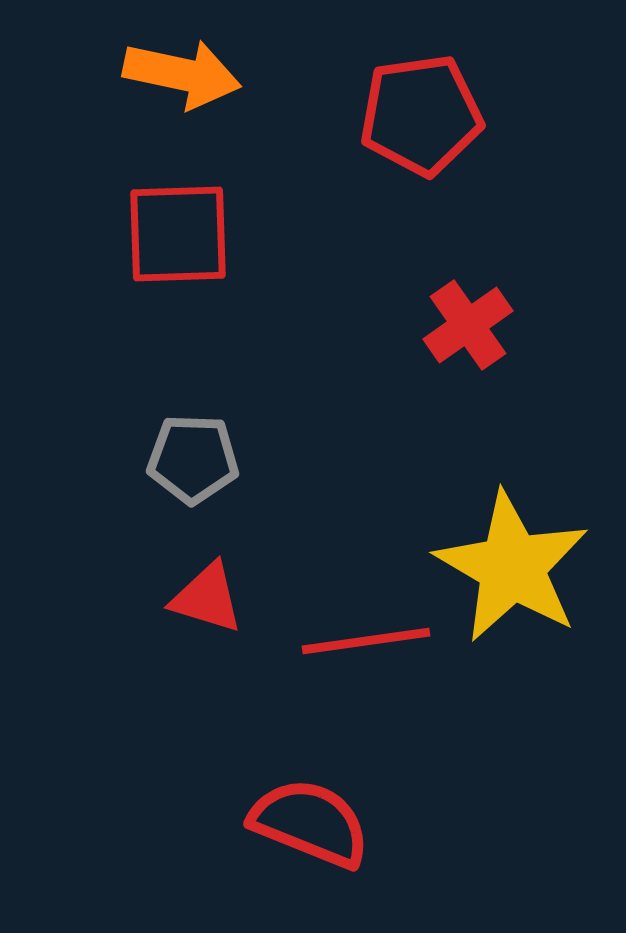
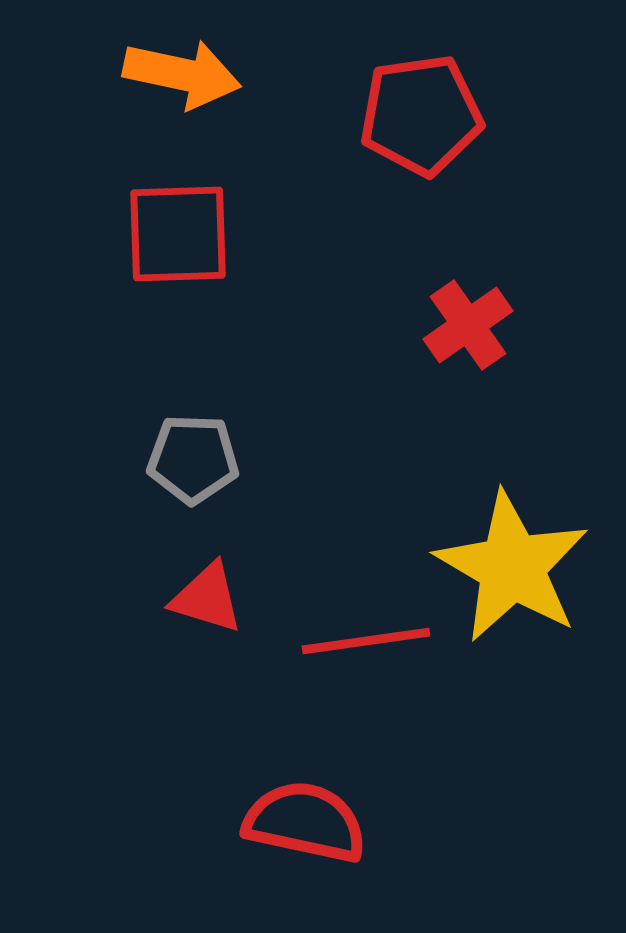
red semicircle: moved 5 px left, 1 px up; rotated 10 degrees counterclockwise
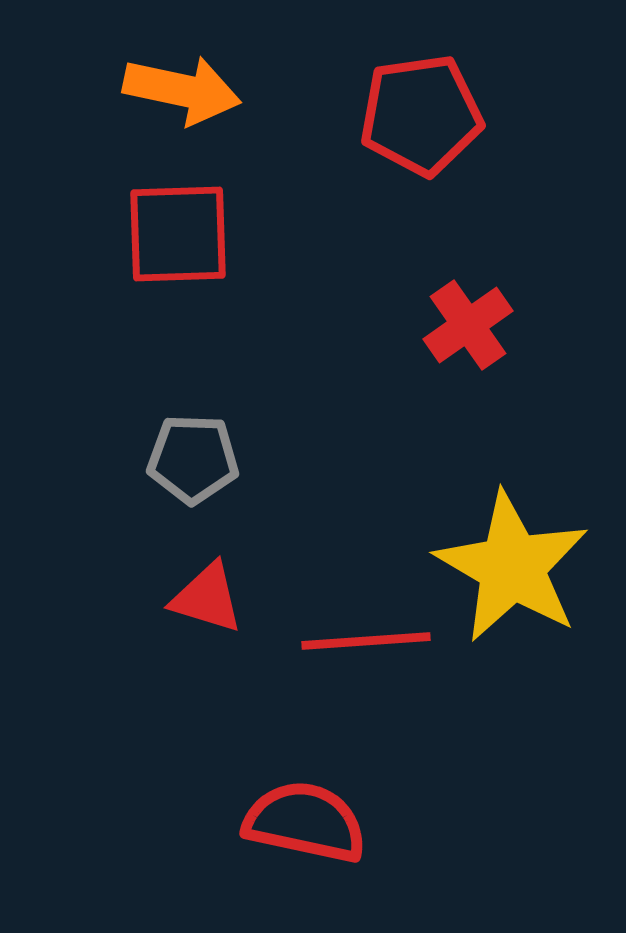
orange arrow: moved 16 px down
red line: rotated 4 degrees clockwise
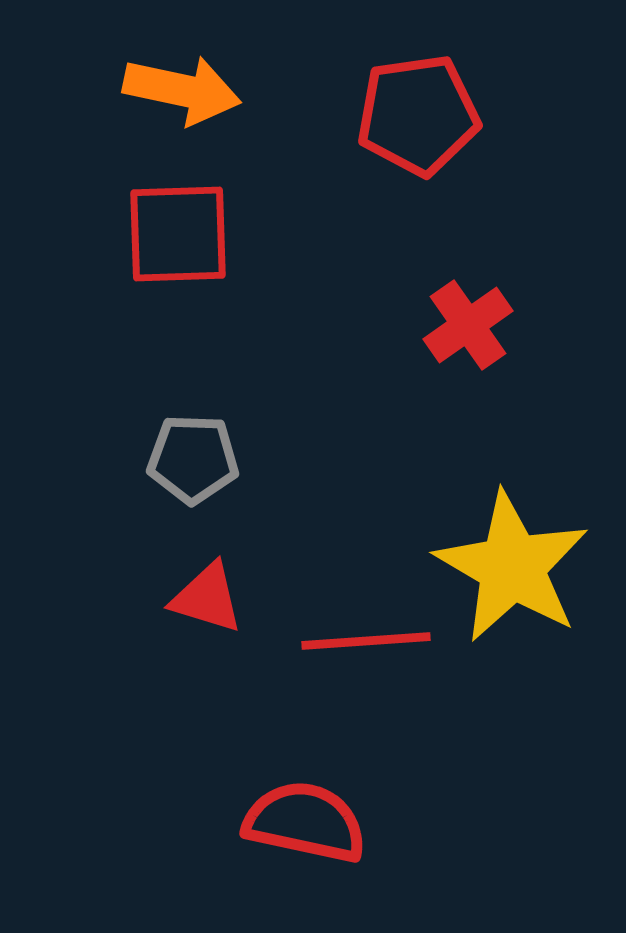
red pentagon: moved 3 px left
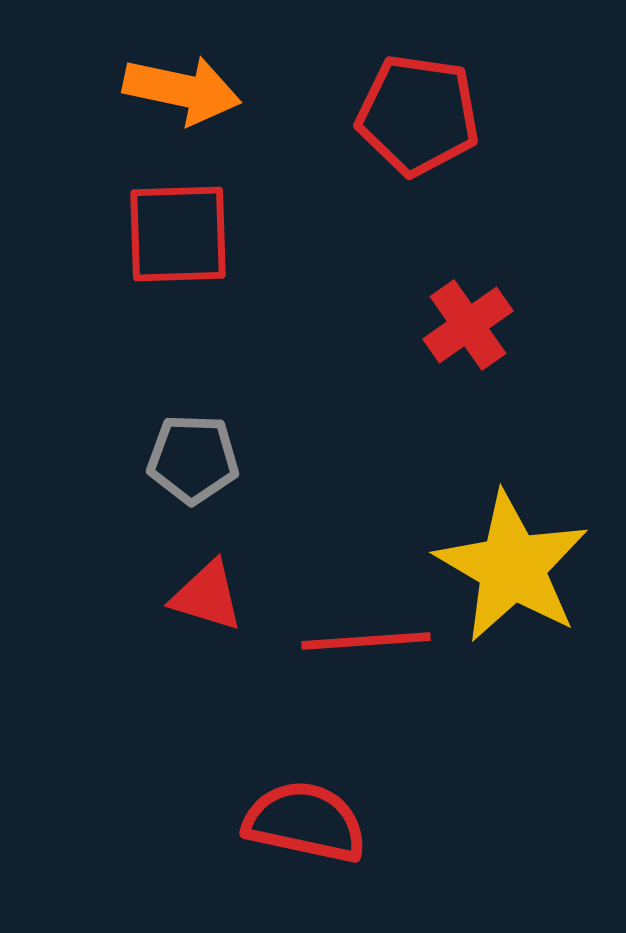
red pentagon: rotated 16 degrees clockwise
red triangle: moved 2 px up
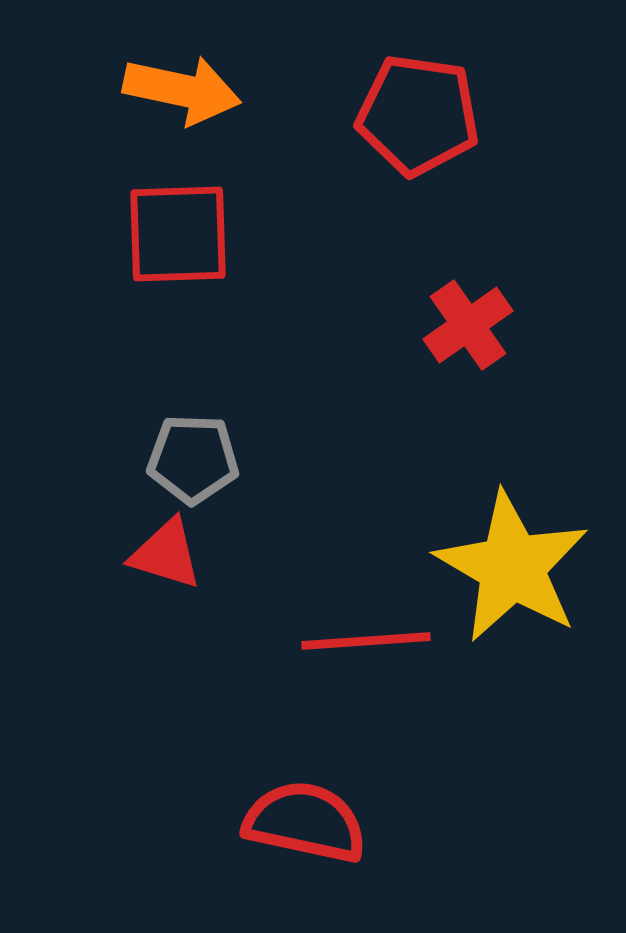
red triangle: moved 41 px left, 42 px up
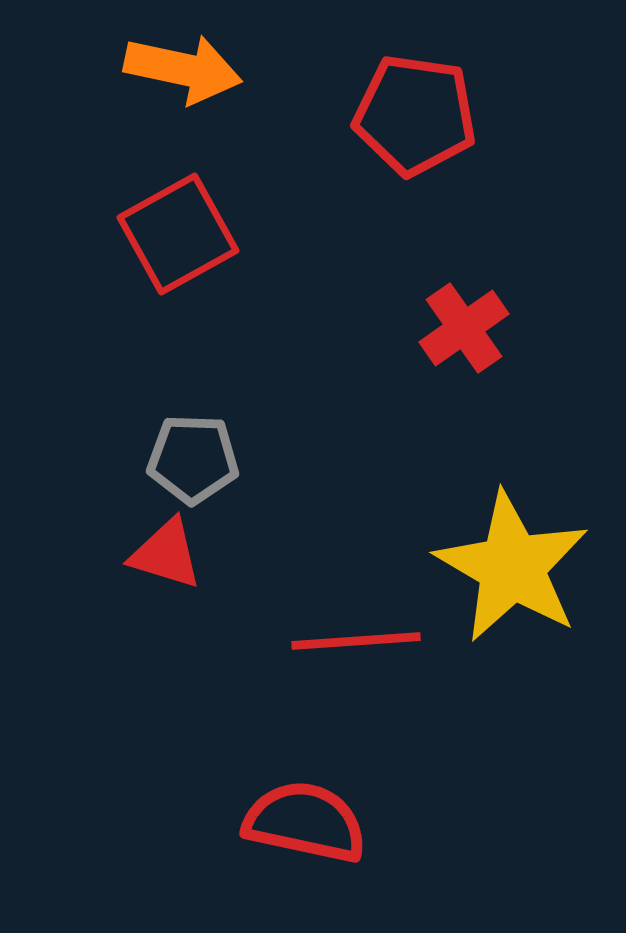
orange arrow: moved 1 px right, 21 px up
red pentagon: moved 3 px left
red square: rotated 27 degrees counterclockwise
red cross: moved 4 px left, 3 px down
red line: moved 10 px left
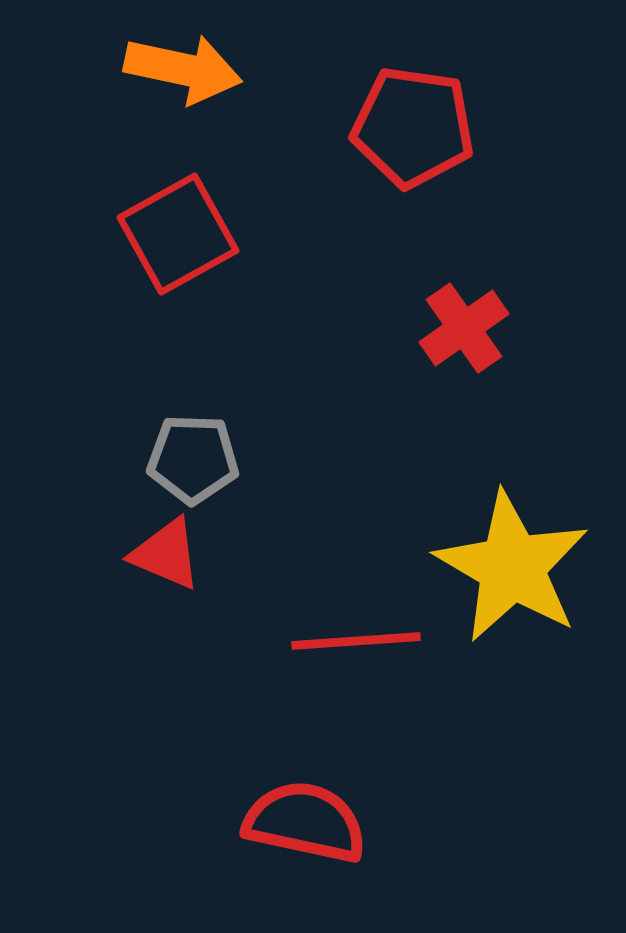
red pentagon: moved 2 px left, 12 px down
red triangle: rotated 6 degrees clockwise
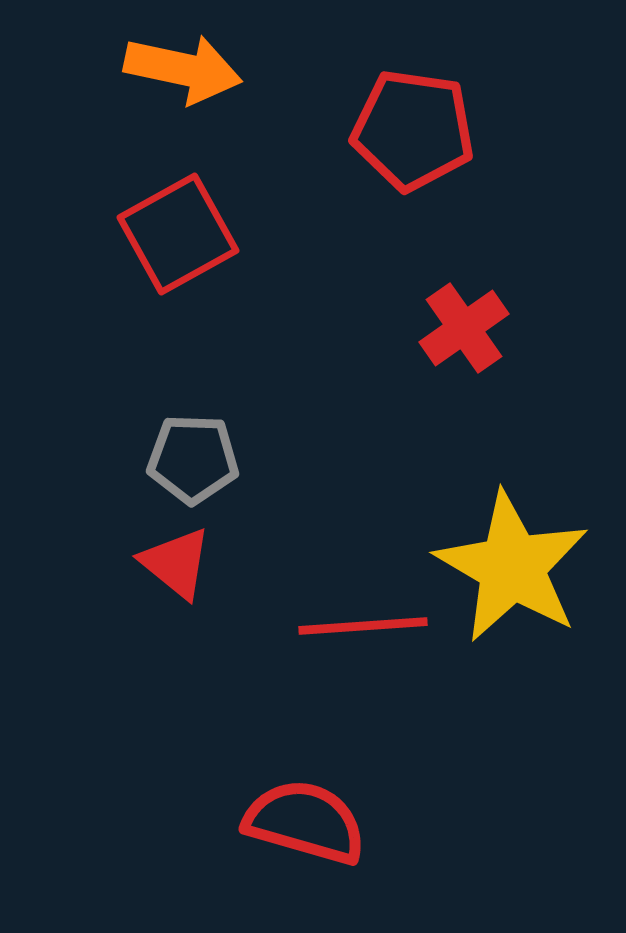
red pentagon: moved 3 px down
red triangle: moved 10 px right, 9 px down; rotated 16 degrees clockwise
red line: moved 7 px right, 15 px up
red semicircle: rotated 4 degrees clockwise
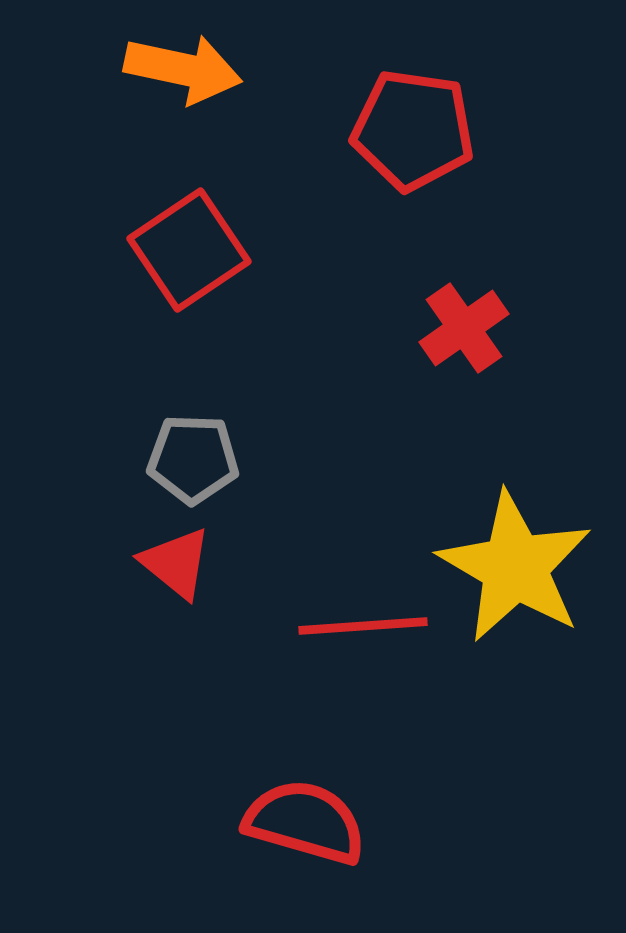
red square: moved 11 px right, 16 px down; rotated 5 degrees counterclockwise
yellow star: moved 3 px right
